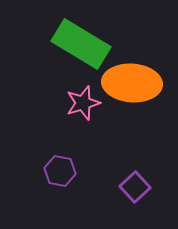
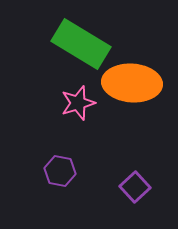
pink star: moved 5 px left
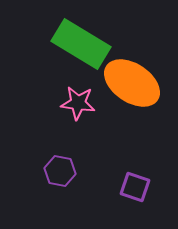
orange ellipse: rotated 30 degrees clockwise
pink star: rotated 24 degrees clockwise
purple square: rotated 28 degrees counterclockwise
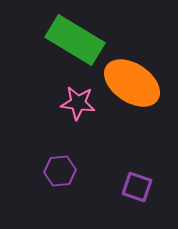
green rectangle: moved 6 px left, 4 px up
purple hexagon: rotated 16 degrees counterclockwise
purple square: moved 2 px right
